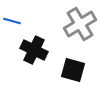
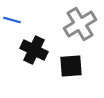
blue line: moved 1 px up
black square: moved 2 px left, 4 px up; rotated 20 degrees counterclockwise
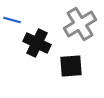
black cross: moved 3 px right, 7 px up
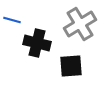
black cross: rotated 12 degrees counterclockwise
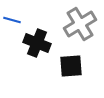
black cross: rotated 8 degrees clockwise
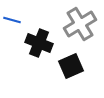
black cross: moved 2 px right
black square: rotated 20 degrees counterclockwise
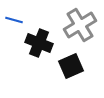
blue line: moved 2 px right
gray cross: moved 1 px down
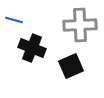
gray cross: rotated 28 degrees clockwise
black cross: moved 7 px left, 5 px down
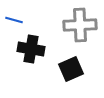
black cross: moved 1 px left, 1 px down; rotated 12 degrees counterclockwise
black square: moved 3 px down
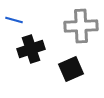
gray cross: moved 1 px right, 1 px down
black cross: rotated 28 degrees counterclockwise
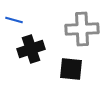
gray cross: moved 1 px right, 3 px down
black square: rotated 30 degrees clockwise
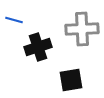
black cross: moved 7 px right, 2 px up
black square: moved 11 px down; rotated 15 degrees counterclockwise
